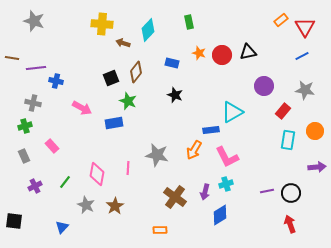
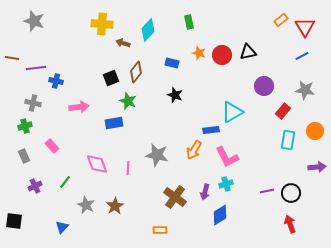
pink arrow at (82, 108): moved 3 px left, 1 px up; rotated 36 degrees counterclockwise
pink diamond at (97, 174): moved 10 px up; rotated 30 degrees counterclockwise
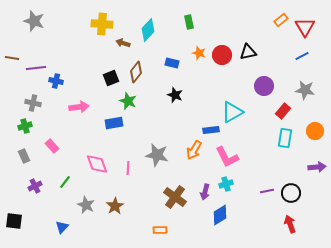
cyan rectangle at (288, 140): moved 3 px left, 2 px up
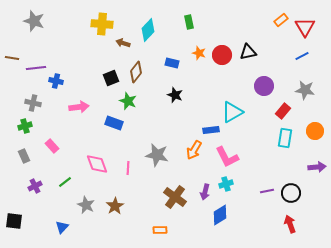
blue rectangle at (114, 123): rotated 30 degrees clockwise
green line at (65, 182): rotated 16 degrees clockwise
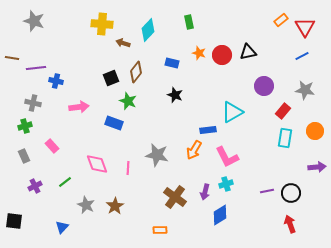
blue rectangle at (211, 130): moved 3 px left
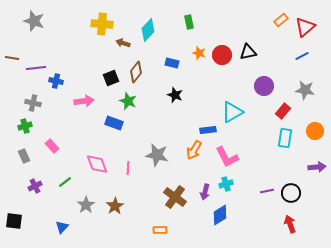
red triangle at (305, 27): rotated 20 degrees clockwise
pink arrow at (79, 107): moved 5 px right, 6 px up
gray star at (86, 205): rotated 12 degrees clockwise
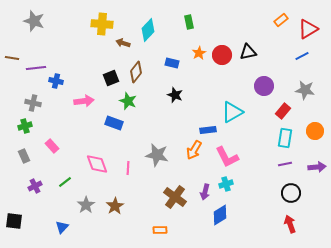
red triangle at (305, 27): moved 3 px right, 2 px down; rotated 10 degrees clockwise
orange star at (199, 53): rotated 24 degrees clockwise
purple line at (267, 191): moved 18 px right, 27 px up
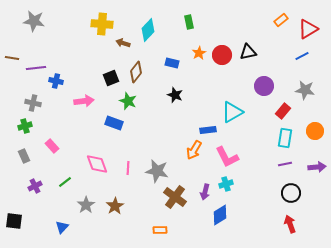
gray star at (34, 21): rotated 10 degrees counterclockwise
gray star at (157, 155): moved 16 px down
